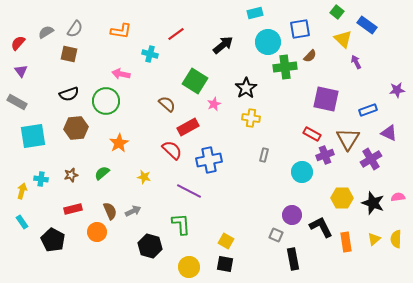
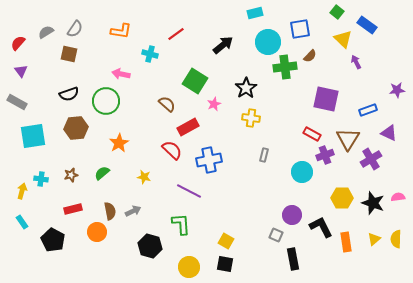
brown semicircle at (110, 211): rotated 12 degrees clockwise
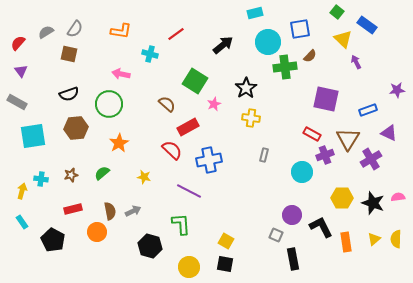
green circle at (106, 101): moved 3 px right, 3 px down
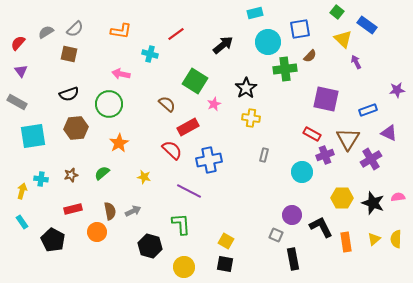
gray semicircle at (75, 29): rotated 12 degrees clockwise
green cross at (285, 67): moved 2 px down
yellow circle at (189, 267): moved 5 px left
